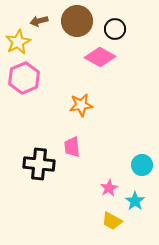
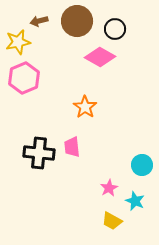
yellow star: rotated 15 degrees clockwise
orange star: moved 4 px right, 2 px down; rotated 30 degrees counterclockwise
black cross: moved 11 px up
cyan star: rotated 12 degrees counterclockwise
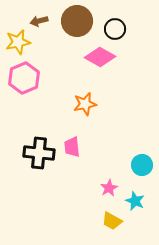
orange star: moved 3 px up; rotated 25 degrees clockwise
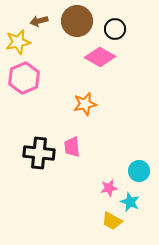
cyan circle: moved 3 px left, 6 px down
pink star: rotated 18 degrees clockwise
cyan star: moved 5 px left, 1 px down
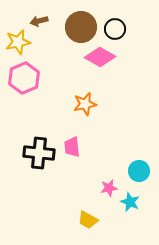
brown circle: moved 4 px right, 6 px down
yellow trapezoid: moved 24 px left, 1 px up
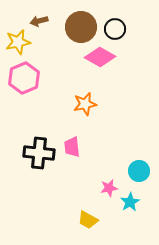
cyan star: rotated 18 degrees clockwise
